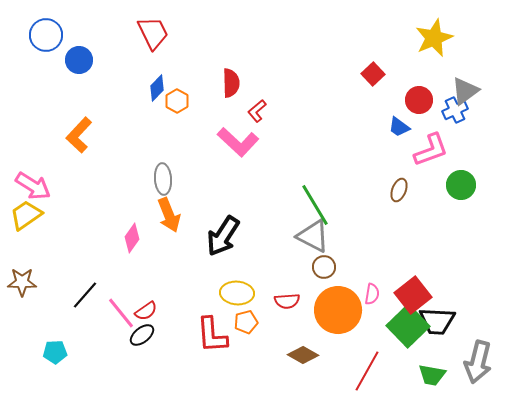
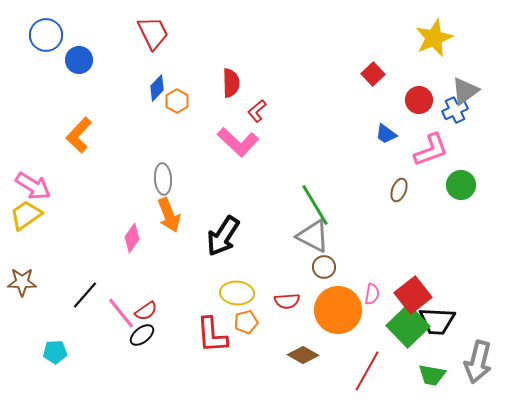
blue trapezoid at (399, 127): moved 13 px left, 7 px down
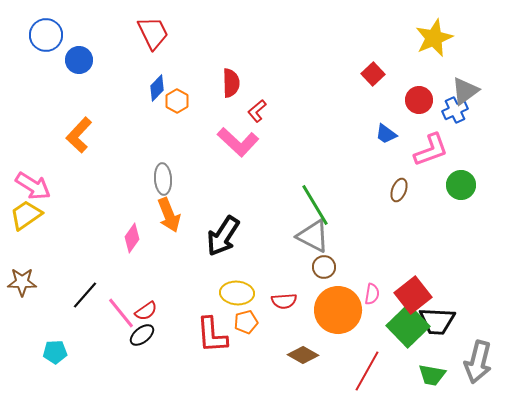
red semicircle at (287, 301): moved 3 px left
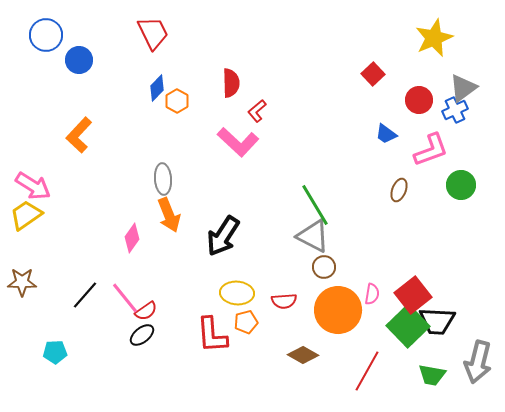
gray triangle at (465, 91): moved 2 px left, 3 px up
pink line at (121, 313): moved 4 px right, 15 px up
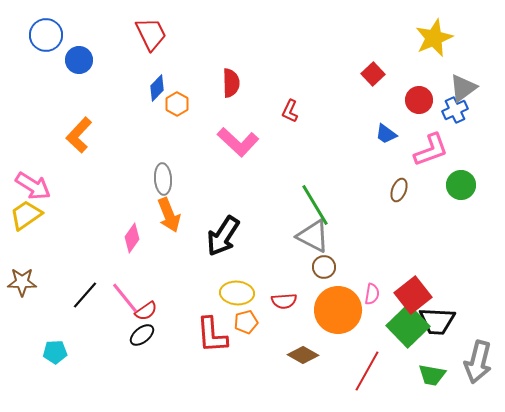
red trapezoid at (153, 33): moved 2 px left, 1 px down
orange hexagon at (177, 101): moved 3 px down
red L-shape at (257, 111): moved 33 px right; rotated 25 degrees counterclockwise
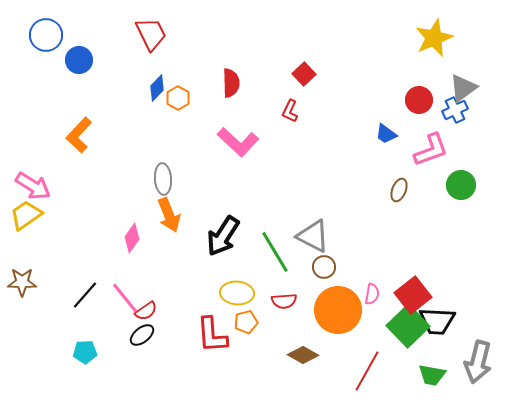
red square at (373, 74): moved 69 px left
orange hexagon at (177, 104): moved 1 px right, 6 px up
green line at (315, 205): moved 40 px left, 47 px down
cyan pentagon at (55, 352): moved 30 px right
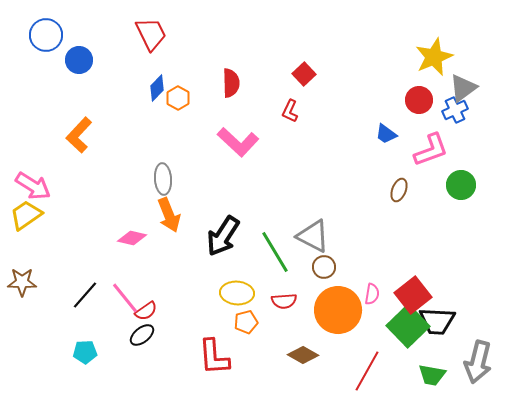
yellow star at (434, 38): moved 19 px down
pink diamond at (132, 238): rotated 68 degrees clockwise
red L-shape at (212, 335): moved 2 px right, 22 px down
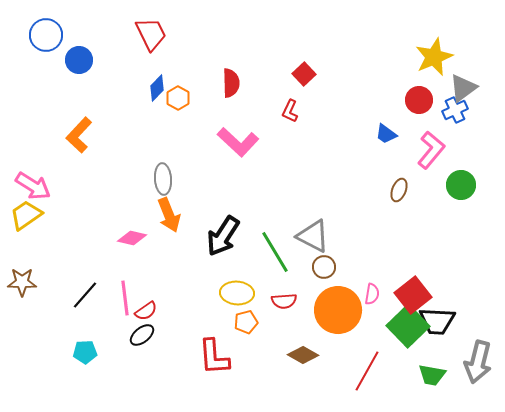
pink L-shape at (431, 150): rotated 30 degrees counterclockwise
pink line at (125, 298): rotated 32 degrees clockwise
